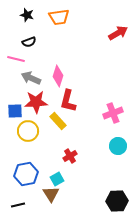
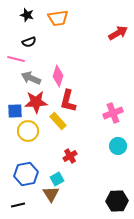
orange trapezoid: moved 1 px left, 1 px down
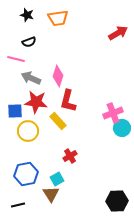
red star: rotated 10 degrees clockwise
cyan circle: moved 4 px right, 18 px up
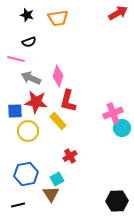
red arrow: moved 20 px up
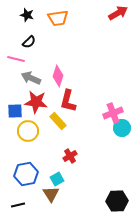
black semicircle: rotated 24 degrees counterclockwise
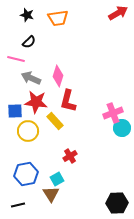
yellow rectangle: moved 3 px left
black hexagon: moved 2 px down
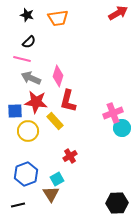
pink line: moved 6 px right
blue hexagon: rotated 10 degrees counterclockwise
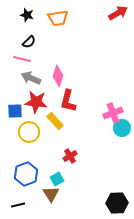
yellow circle: moved 1 px right, 1 px down
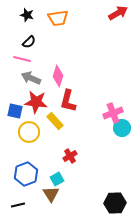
blue square: rotated 14 degrees clockwise
black hexagon: moved 2 px left
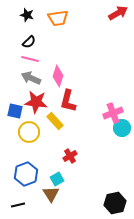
pink line: moved 8 px right
black hexagon: rotated 10 degrees counterclockwise
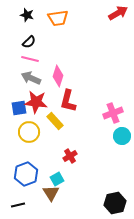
blue square: moved 4 px right, 3 px up; rotated 21 degrees counterclockwise
cyan circle: moved 8 px down
brown triangle: moved 1 px up
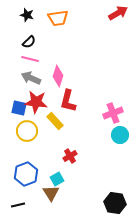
blue square: rotated 21 degrees clockwise
yellow circle: moved 2 px left, 1 px up
cyan circle: moved 2 px left, 1 px up
black hexagon: rotated 20 degrees clockwise
